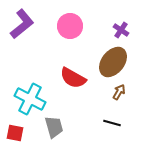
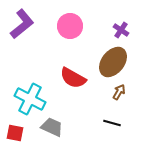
gray trapezoid: moved 2 px left; rotated 50 degrees counterclockwise
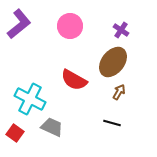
purple L-shape: moved 3 px left
red semicircle: moved 1 px right, 2 px down
red square: rotated 24 degrees clockwise
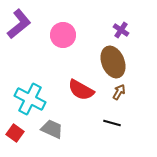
pink circle: moved 7 px left, 9 px down
brown ellipse: rotated 60 degrees counterclockwise
red semicircle: moved 7 px right, 10 px down
gray trapezoid: moved 2 px down
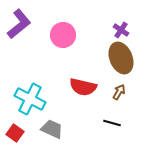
brown ellipse: moved 8 px right, 4 px up
red semicircle: moved 2 px right, 3 px up; rotated 16 degrees counterclockwise
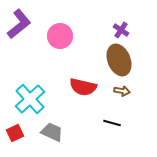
pink circle: moved 3 px left, 1 px down
brown ellipse: moved 2 px left, 2 px down
brown arrow: moved 3 px right, 1 px up; rotated 70 degrees clockwise
cyan cross: rotated 20 degrees clockwise
gray trapezoid: moved 3 px down
red square: rotated 30 degrees clockwise
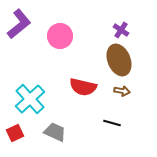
gray trapezoid: moved 3 px right
